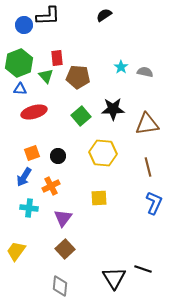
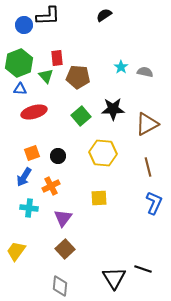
brown triangle: rotated 20 degrees counterclockwise
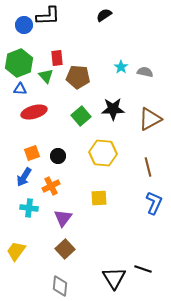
brown triangle: moved 3 px right, 5 px up
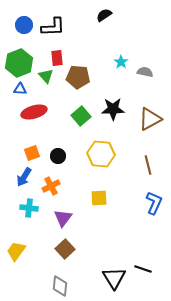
black L-shape: moved 5 px right, 11 px down
cyan star: moved 5 px up
yellow hexagon: moved 2 px left, 1 px down
brown line: moved 2 px up
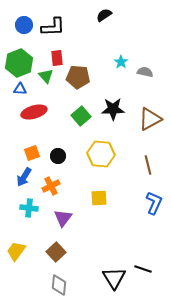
brown square: moved 9 px left, 3 px down
gray diamond: moved 1 px left, 1 px up
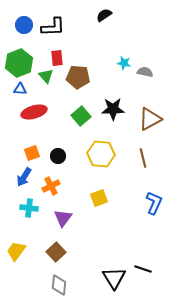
cyan star: moved 3 px right, 1 px down; rotated 24 degrees counterclockwise
brown line: moved 5 px left, 7 px up
yellow square: rotated 18 degrees counterclockwise
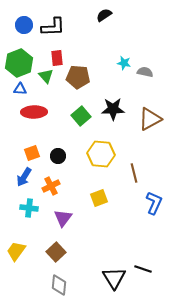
red ellipse: rotated 15 degrees clockwise
brown line: moved 9 px left, 15 px down
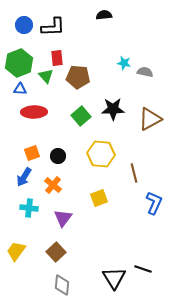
black semicircle: rotated 28 degrees clockwise
orange cross: moved 2 px right, 1 px up; rotated 24 degrees counterclockwise
gray diamond: moved 3 px right
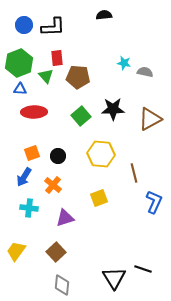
blue L-shape: moved 1 px up
purple triangle: moved 2 px right; rotated 36 degrees clockwise
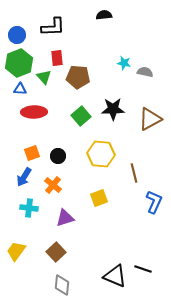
blue circle: moved 7 px left, 10 px down
green triangle: moved 2 px left, 1 px down
black triangle: moved 1 px right, 2 px up; rotated 35 degrees counterclockwise
